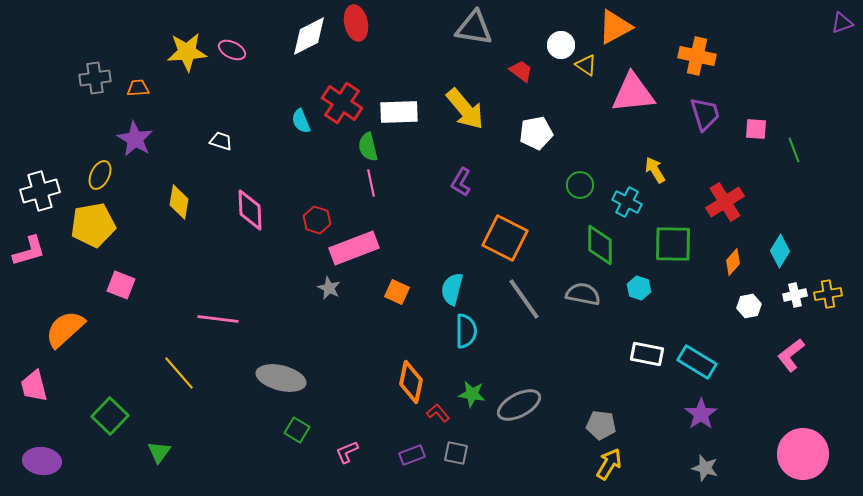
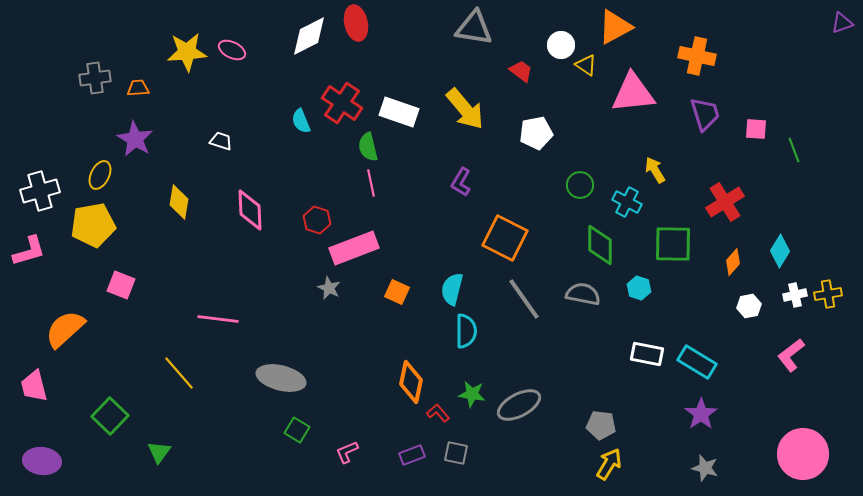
white rectangle at (399, 112): rotated 21 degrees clockwise
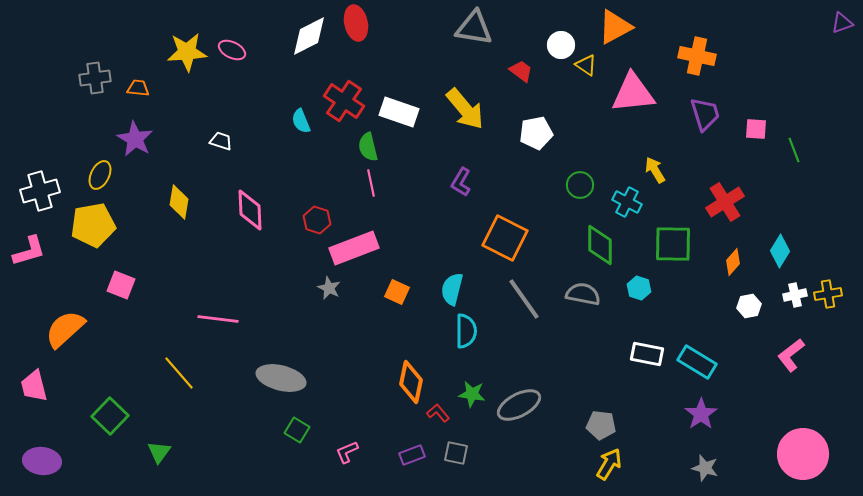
orange trapezoid at (138, 88): rotated 10 degrees clockwise
red cross at (342, 103): moved 2 px right, 2 px up
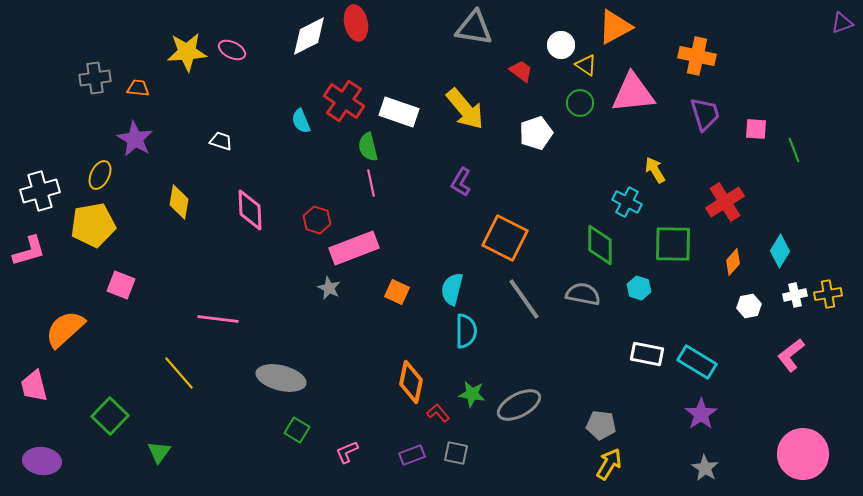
white pentagon at (536, 133): rotated 8 degrees counterclockwise
green circle at (580, 185): moved 82 px up
gray star at (705, 468): rotated 16 degrees clockwise
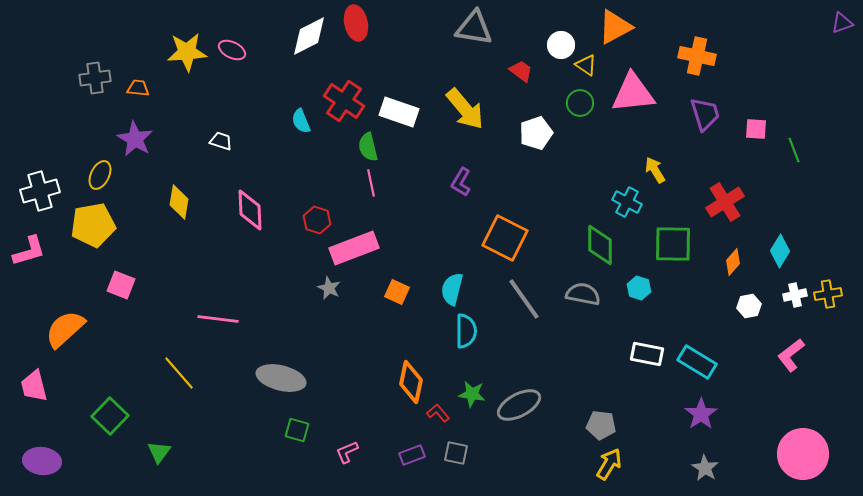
green square at (297, 430): rotated 15 degrees counterclockwise
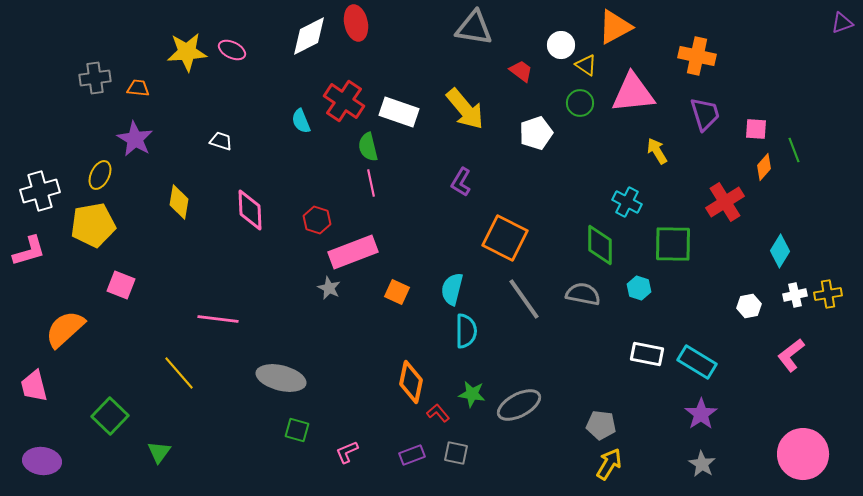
yellow arrow at (655, 170): moved 2 px right, 19 px up
pink rectangle at (354, 248): moved 1 px left, 4 px down
orange diamond at (733, 262): moved 31 px right, 95 px up
gray star at (705, 468): moved 3 px left, 4 px up
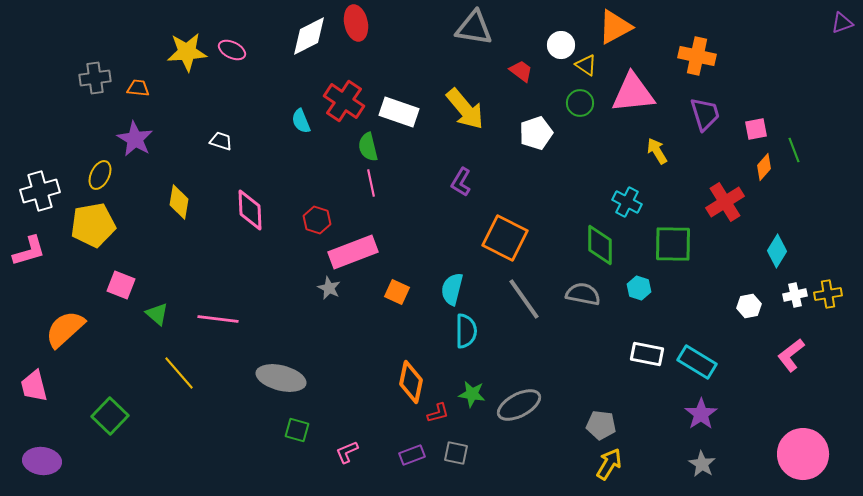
pink square at (756, 129): rotated 15 degrees counterclockwise
cyan diamond at (780, 251): moved 3 px left
red L-shape at (438, 413): rotated 115 degrees clockwise
green triangle at (159, 452): moved 2 px left, 138 px up; rotated 25 degrees counterclockwise
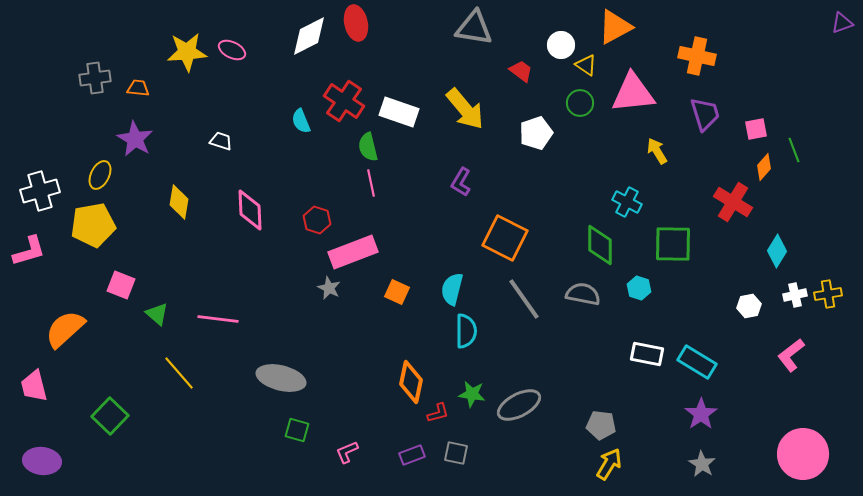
red cross at (725, 202): moved 8 px right; rotated 27 degrees counterclockwise
